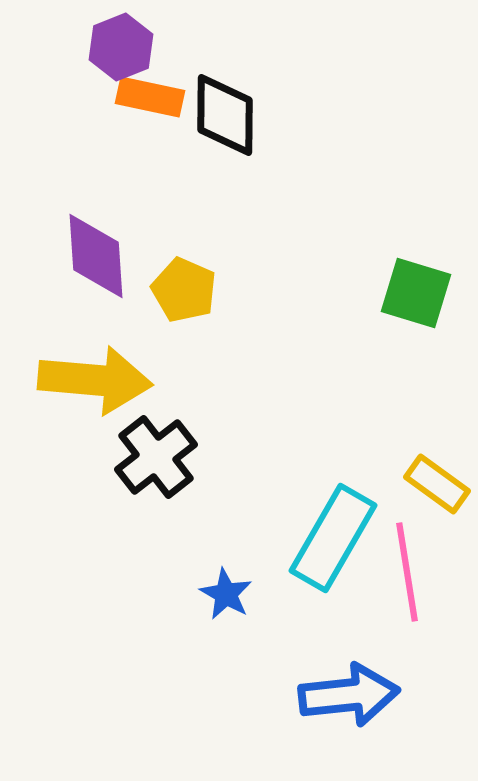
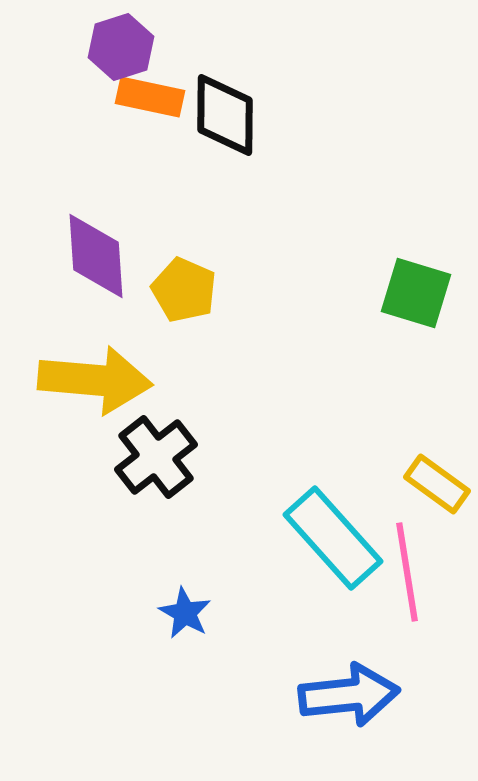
purple hexagon: rotated 4 degrees clockwise
cyan rectangle: rotated 72 degrees counterclockwise
blue star: moved 41 px left, 19 px down
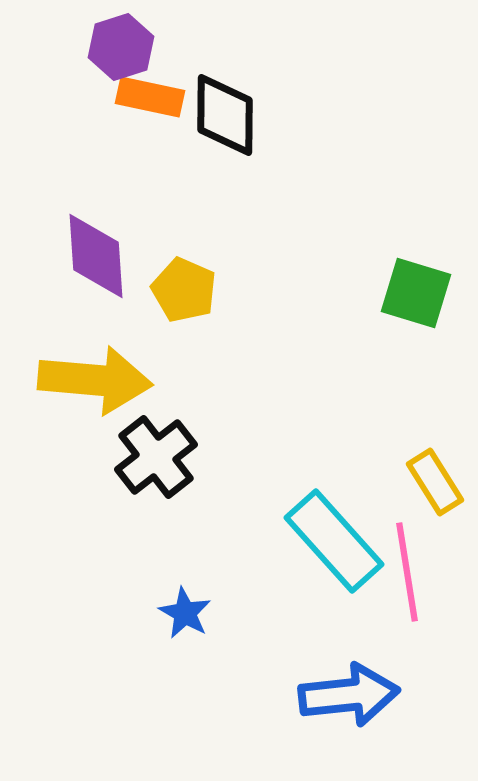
yellow rectangle: moved 2 px left, 2 px up; rotated 22 degrees clockwise
cyan rectangle: moved 1 px right, 3 px down
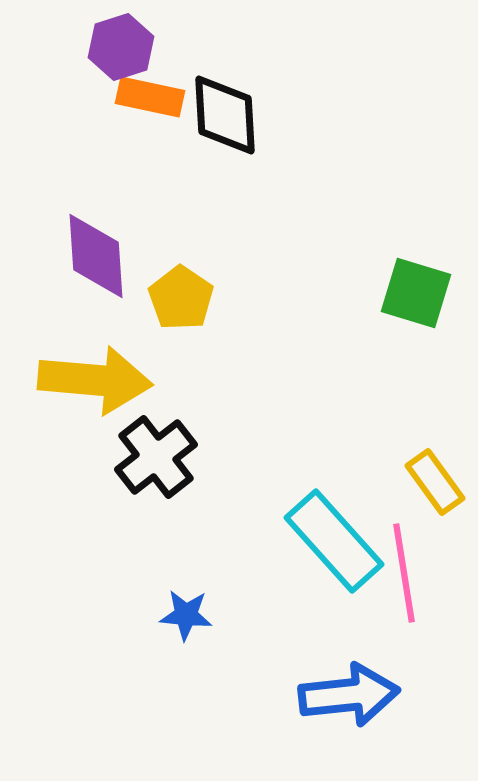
black diamond: rotated 4 degrees counterclockwise
yellow pentagon: moved 3 px left, 8 px down; rotated 10 degrees clockwise
yellow rectangle: rotated 4 degrees counterclockwise
pink line: moved 3 px left, 1 px down
blue star: moved 1 px right, 2 px down; rotated 24 degrees counterclockwise
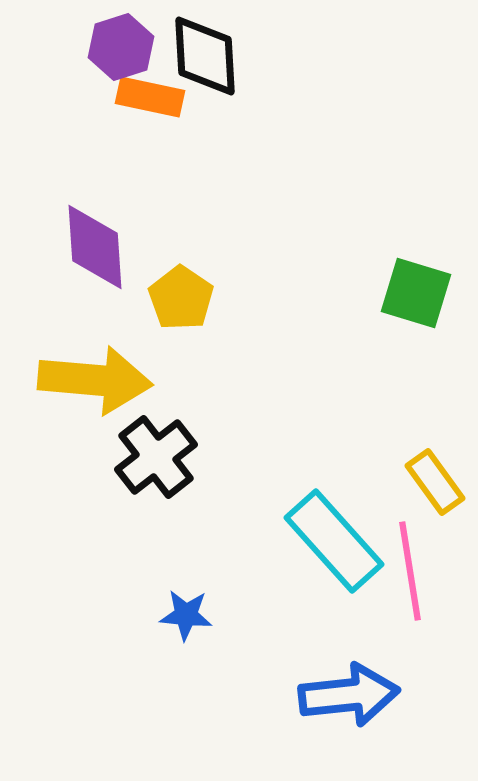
black diamond: moved 20 px left, 59 px up
purple diamond: moved 1 px left, 9 px up
pink line: moved 6 px right, 2 px up
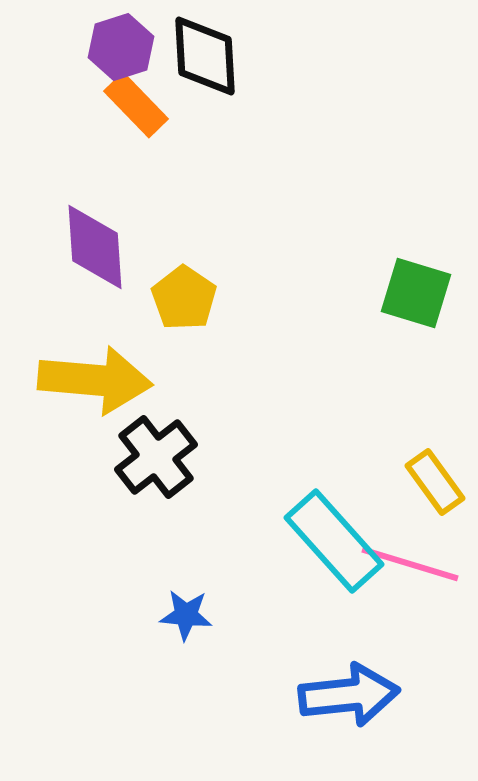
orange rectangle: moved 14 px left, 8 px down; rotated 34 degrees clockwise
yellow pentagon: moved 3 px right
pink line: moved 7 px up; rotated 64 degrees counterclockwise
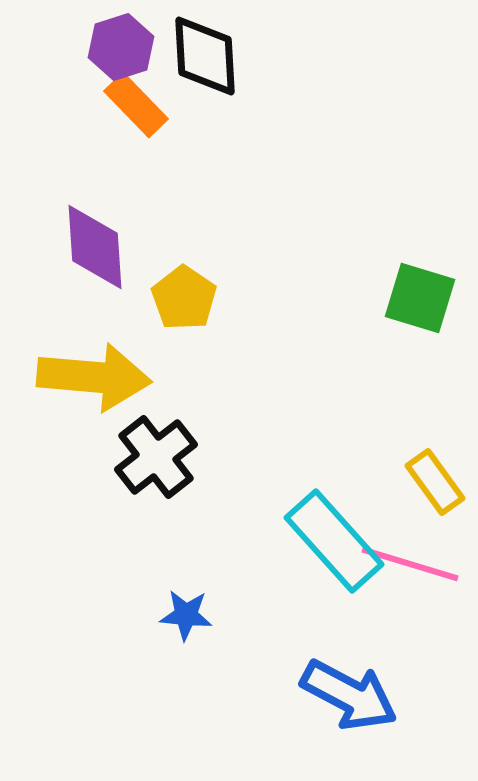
green square: moved 4 px right, 5 px down
yellow arrow: moved 1 px left, 3 px up
blue arrow: rotated 34 degrees clockwise
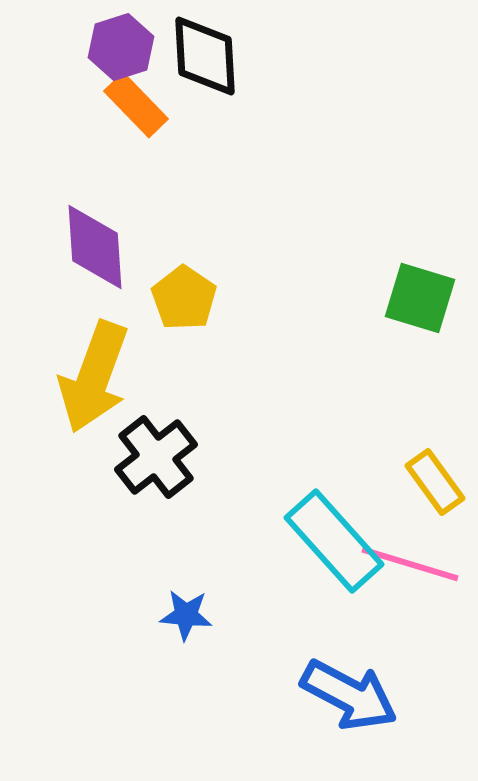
yellow arrow: rotated 105 degrees clockwise
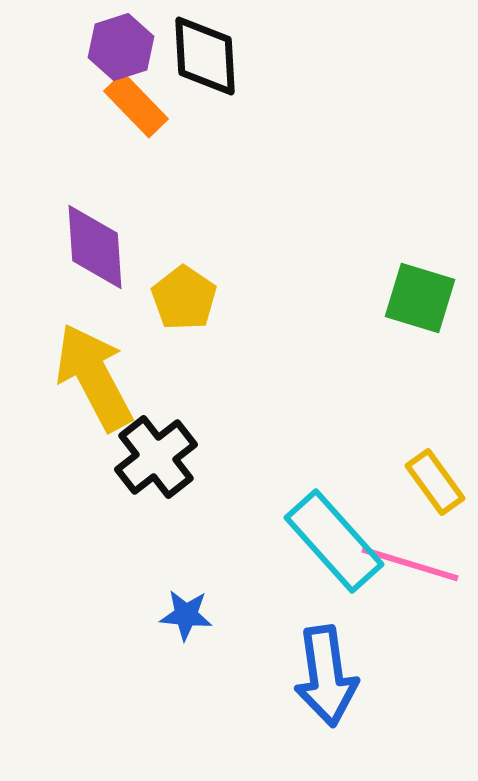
yellow arrow: rotated 132 degrees clockwise
blue arrow: moved 23 px left, 19 px up; rotated 54 degrees clockwise
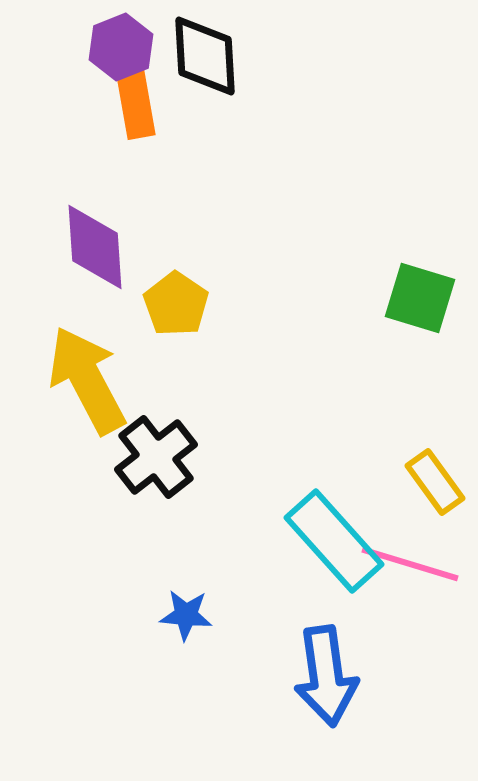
purple hexagon: rotated 4 degrees counterclockwise
orange rectangle: rotated 34 degrees clockwise
yellow pentagon: moved 8 px left, 6 px down
yellow arrow: moved 7 px left, 3 px down
